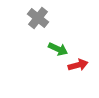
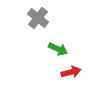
red arrow: moved 7 px left, 7 px down
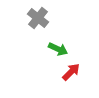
red arrow: rotated 30 degrees counterclockwise
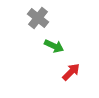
green arrow: moved 4 px left, 3 px up
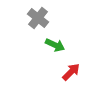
green arrow: moved 1 px right, 1 px up
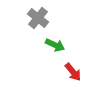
red arrow: moved 2 px right; rotated 96 degrees clockwise
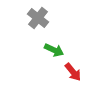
green arrow: moved 1 px left, 5 px down
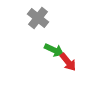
red arrow: moved 5 px left, 10 px up
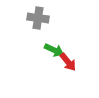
gray cross: rotated 30 degrees counterclockwise
